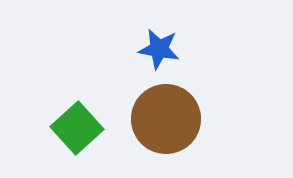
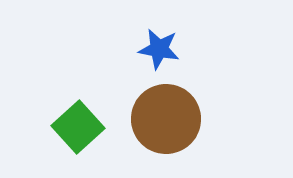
green square: moved 1 px right, 1 px up
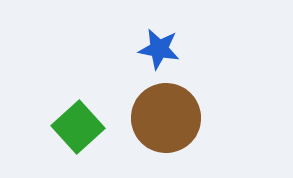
brown circle: moved 1 px up
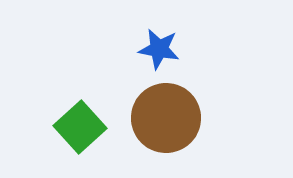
green square: moved 2 px right
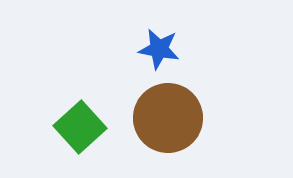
brown circle: moved 2 px right
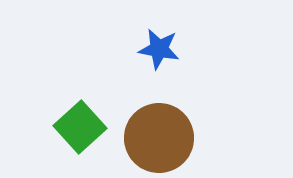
brown circle: moved 9 px left, 20 px down
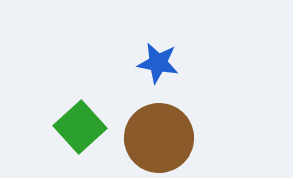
blue star: moved 1 px left, 14 px down
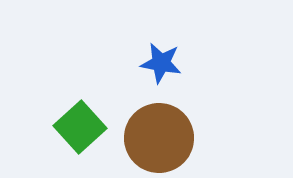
blue star: moved 3 px right
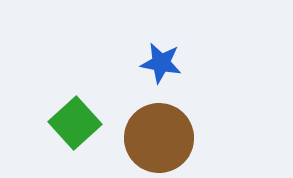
green square: moved 5 px left, 4 px up
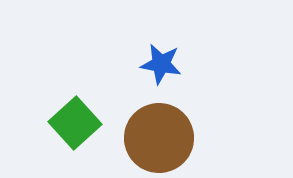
blue star: moved 1 px down
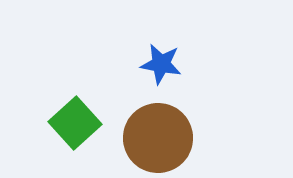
brown circle: moved 1 px left
